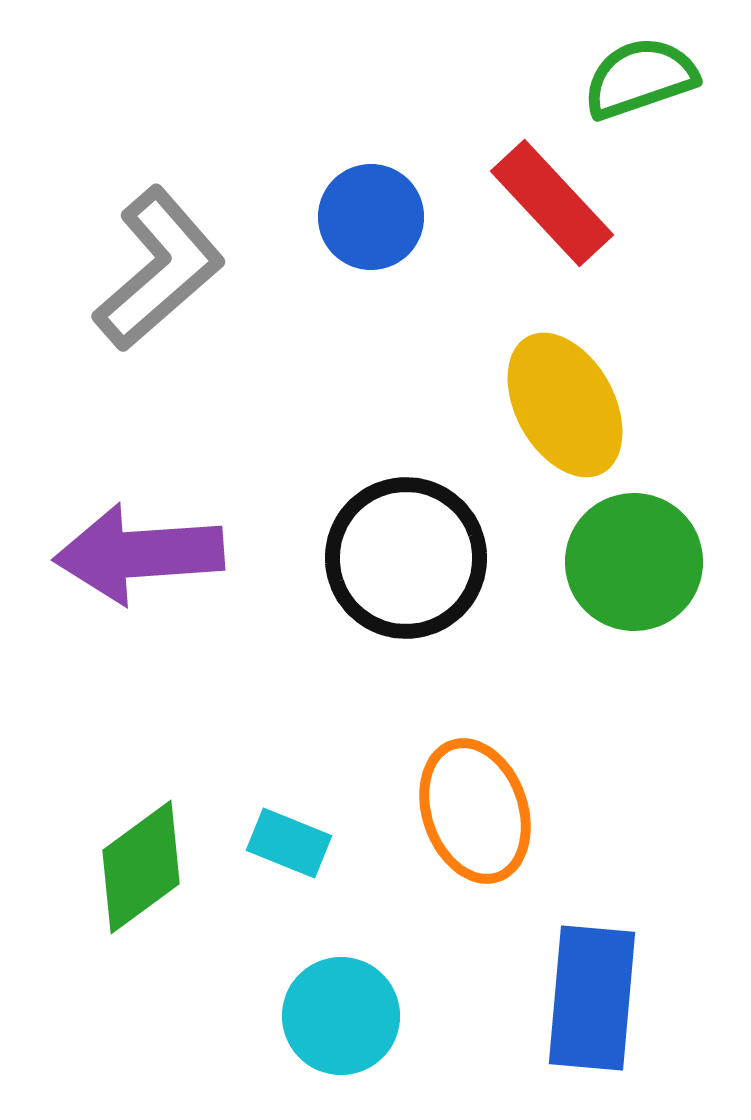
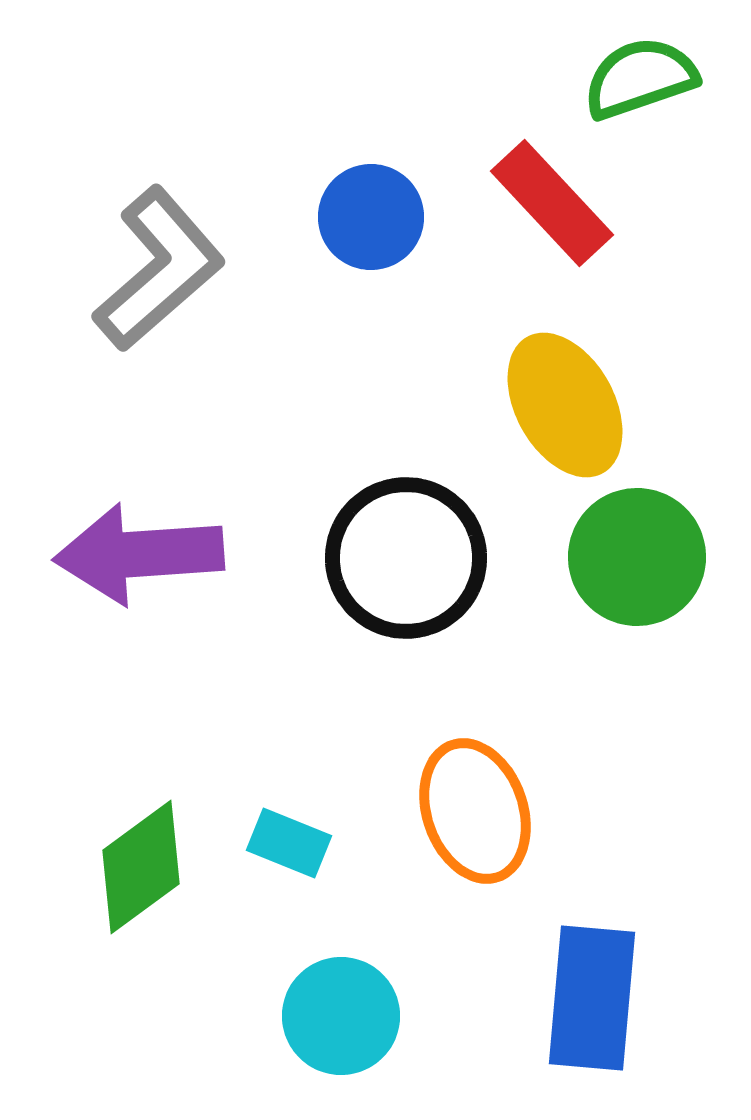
green circle: moved 3 px right, 5 px up
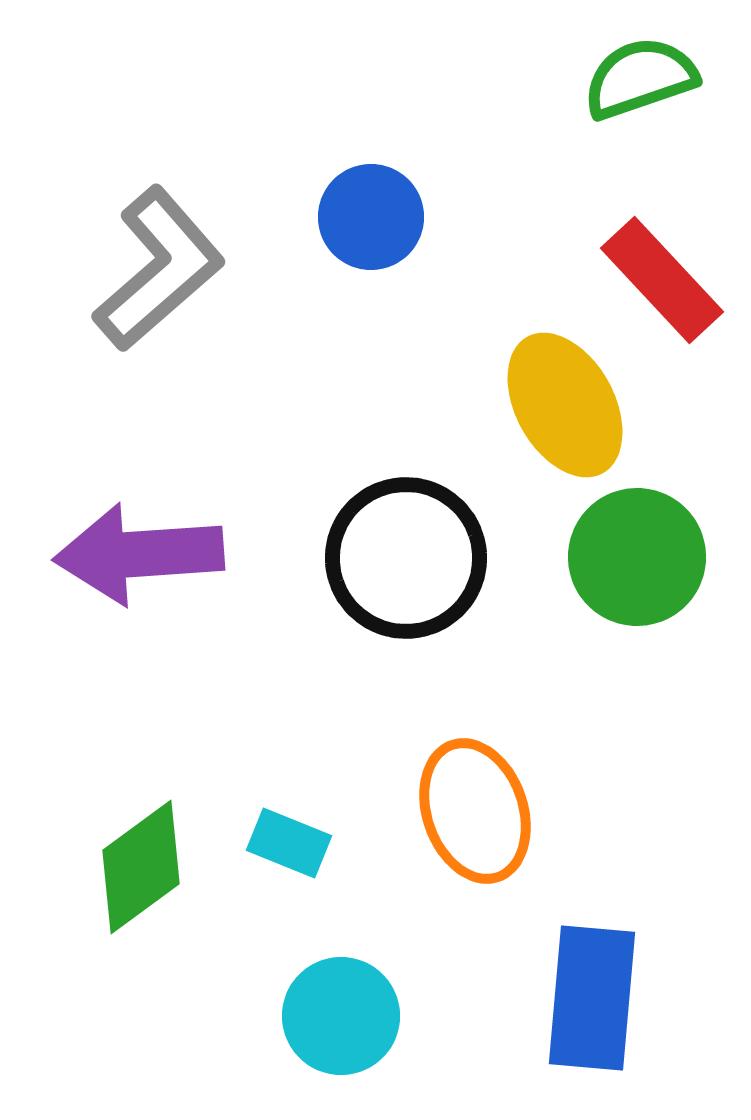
red rectangle: moved 110 px right, 77 px down
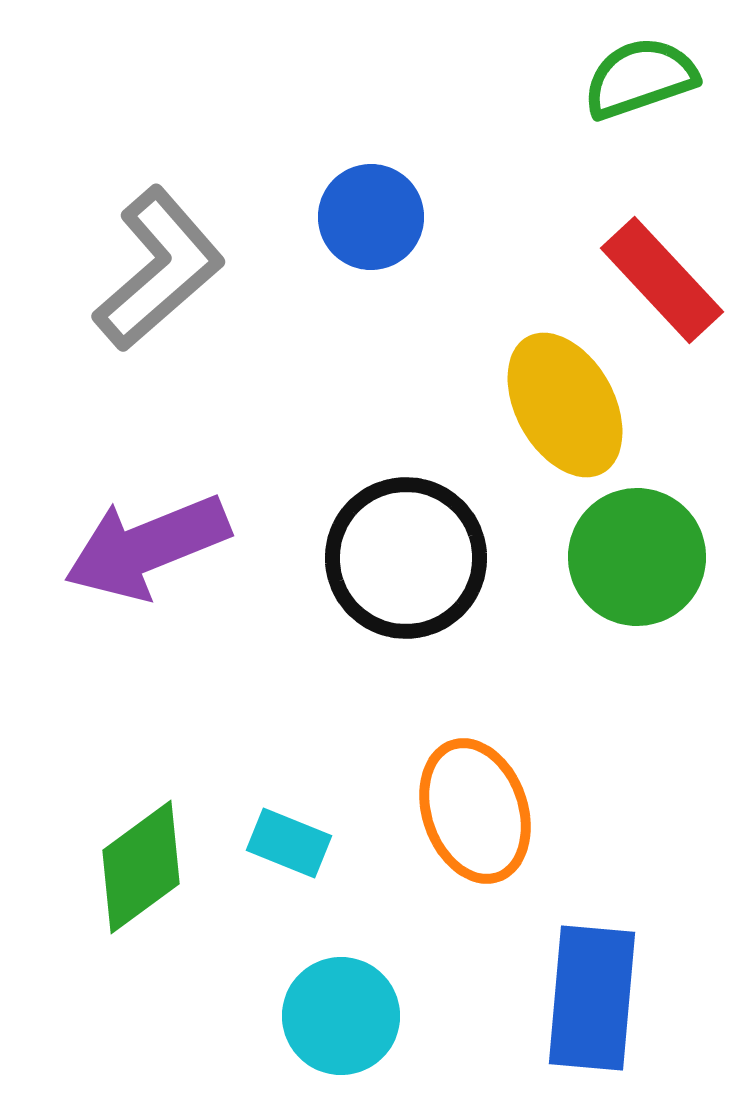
purple arrow: moved 8 px right, 7 px up; rotated 18 degrees counterclockwise
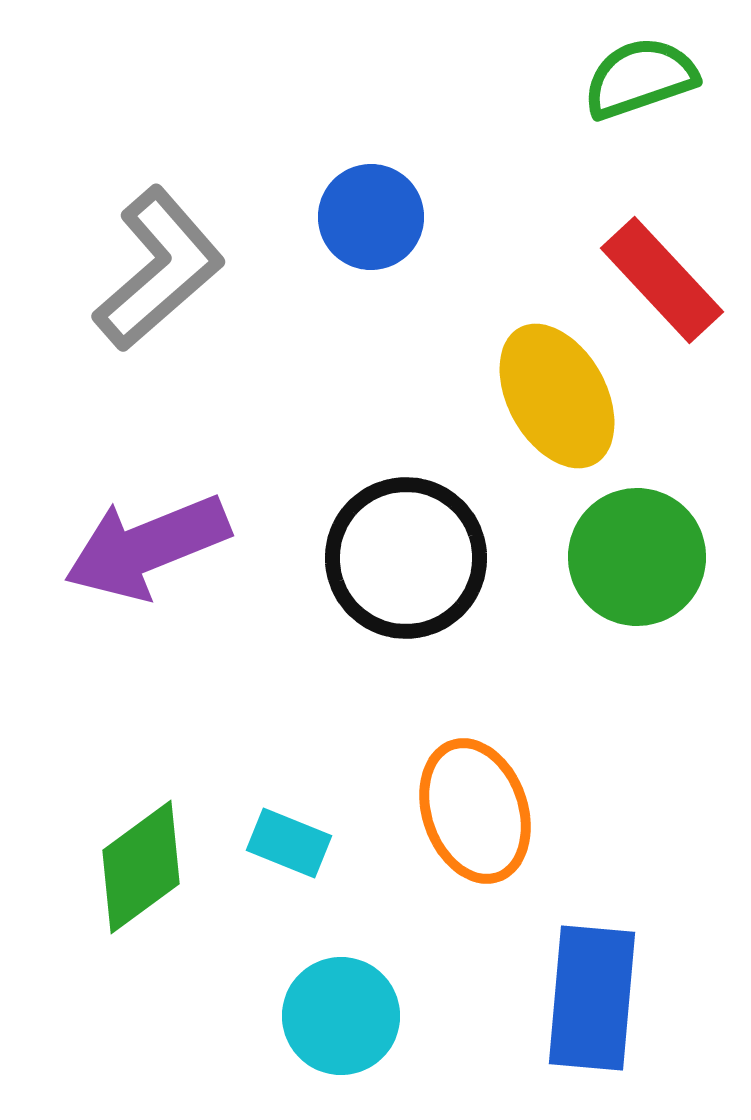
yellow ellipse: moved 8 px left, 9 px up
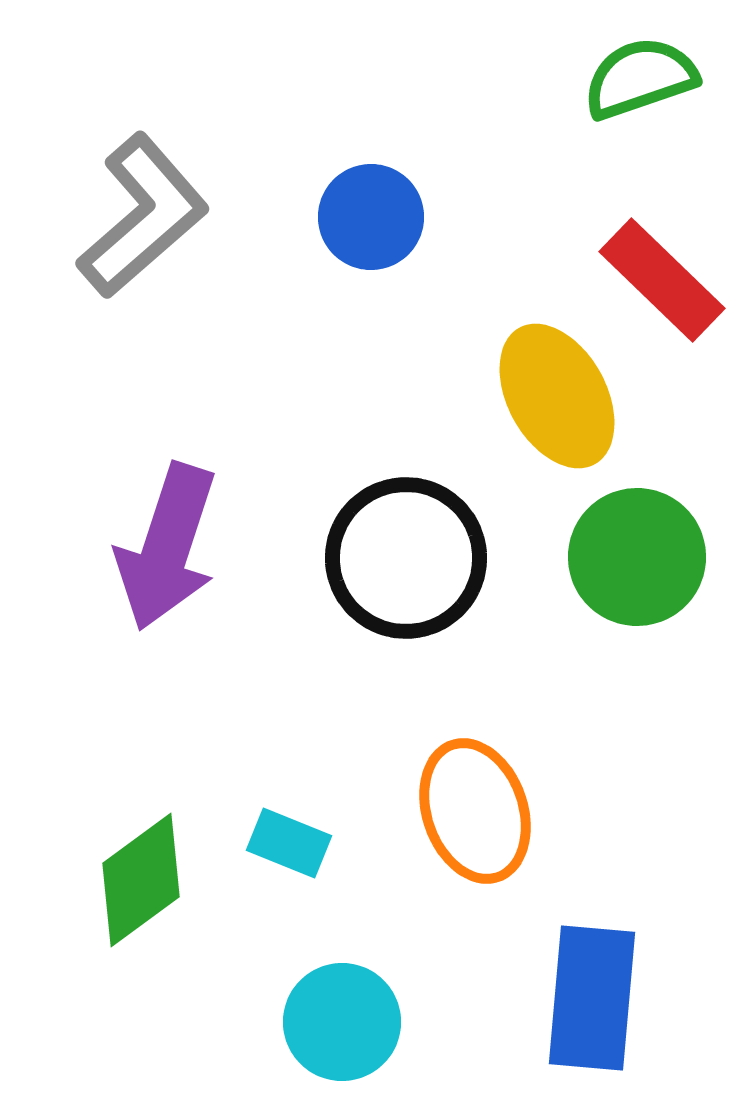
gray L-shape: moved 16 px left, 53 px up
red rectangle: rotated 3 degrees counterclockwise
purple arrow: moved 20 px right; rotated 50 degrees counterclockwise
green diamond: moved 13 px down
cyan circle: moved 1 px right, 6 px down
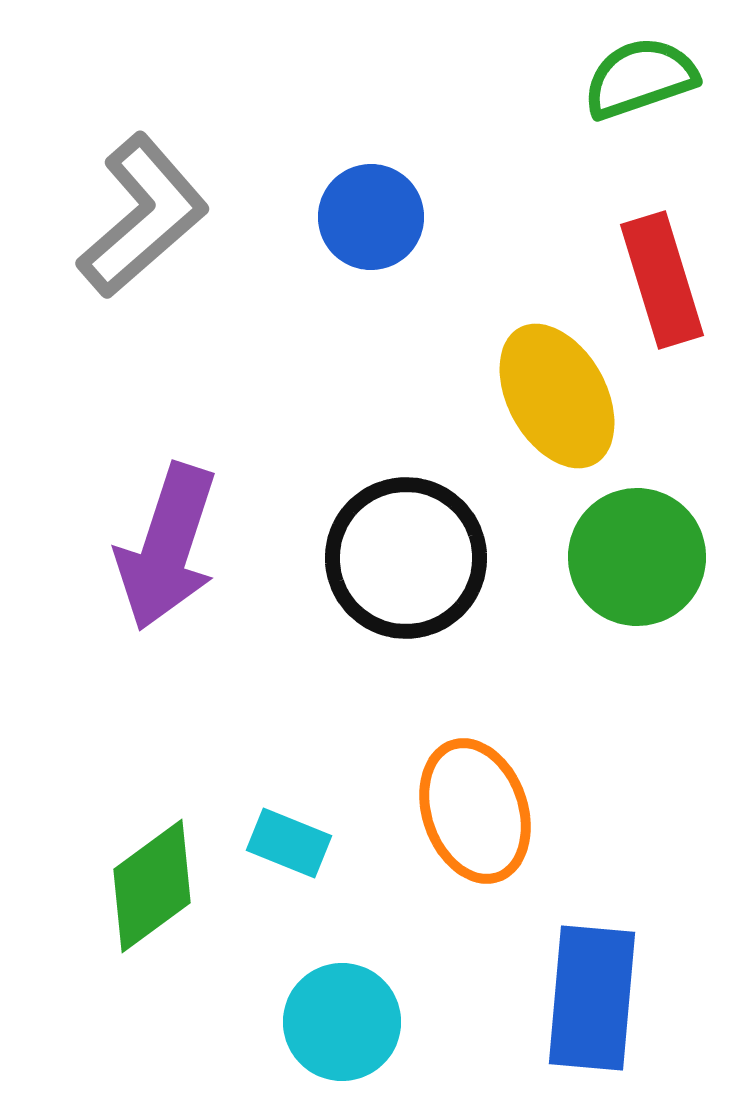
red rectangle: rotated 29 degrees clockwise
green diamond: moved 11 px right, 6 px down
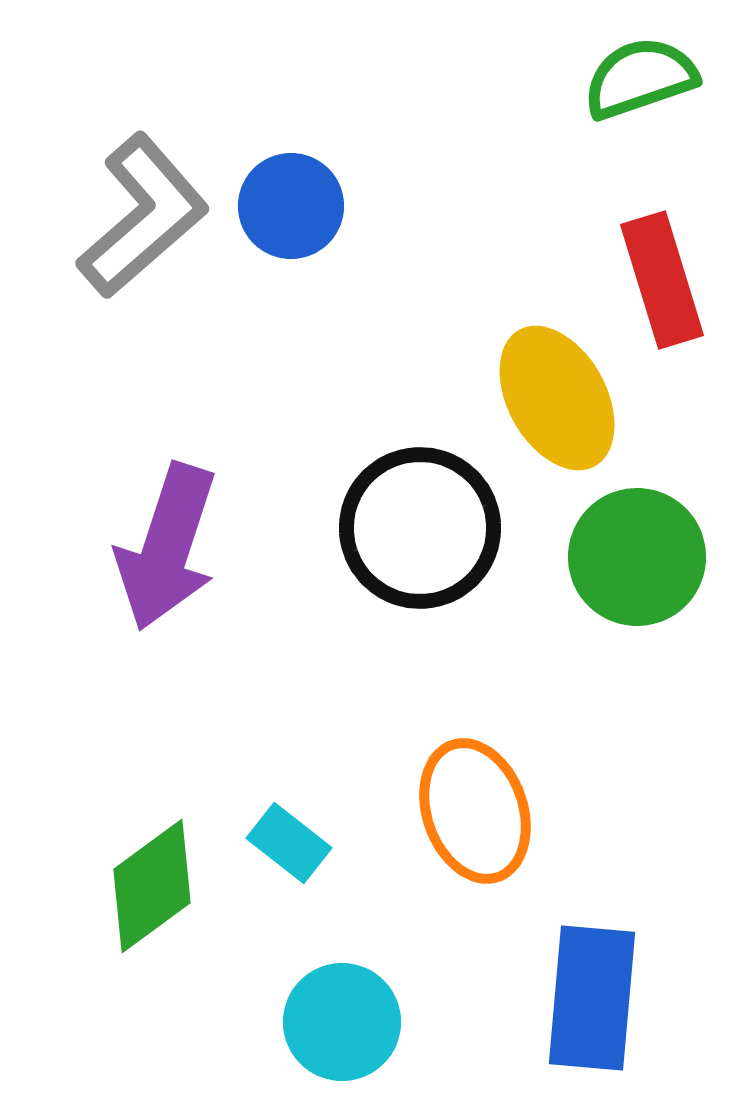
blue circle: moved 80 px left, 11 px up
yellow ellipse: moved 2 px down
black circle: moved 14 px right, 30 px up
cyan rectangle: rotated 16 degrees clockwise
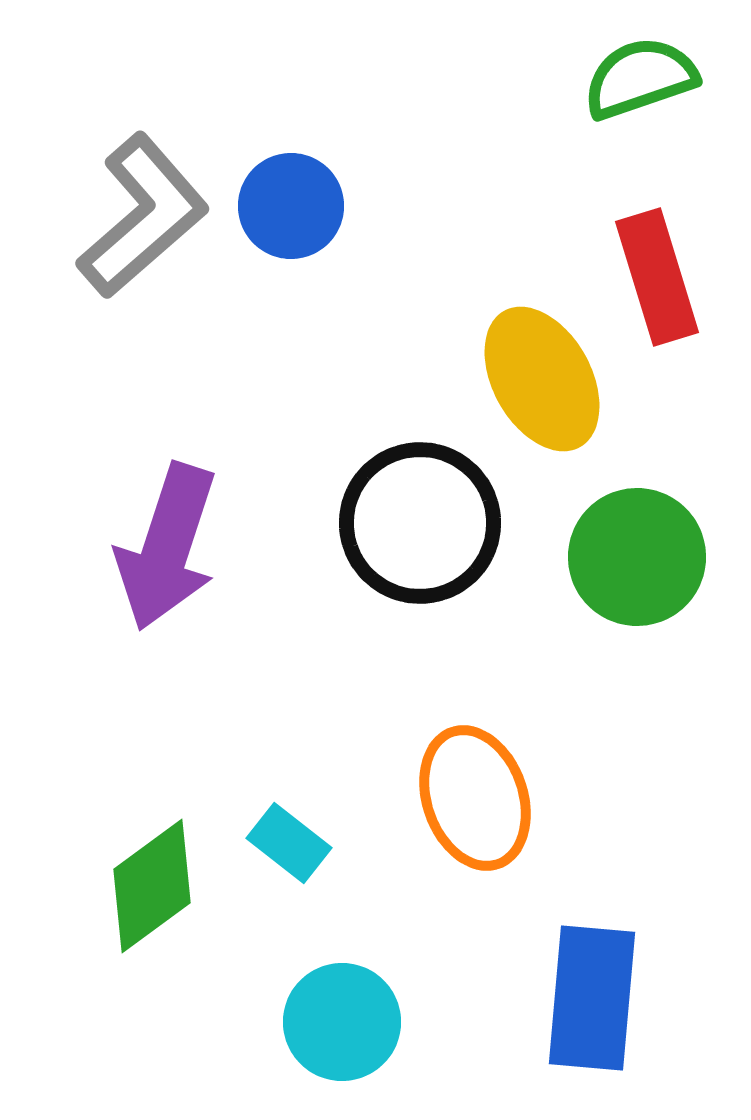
red rectangle: moved 5 px left, 3 px up
yellow ellipse: moved 15 px left, 19 px up
black circle: moved 5 px up
orange ellipse: moved 13 px up
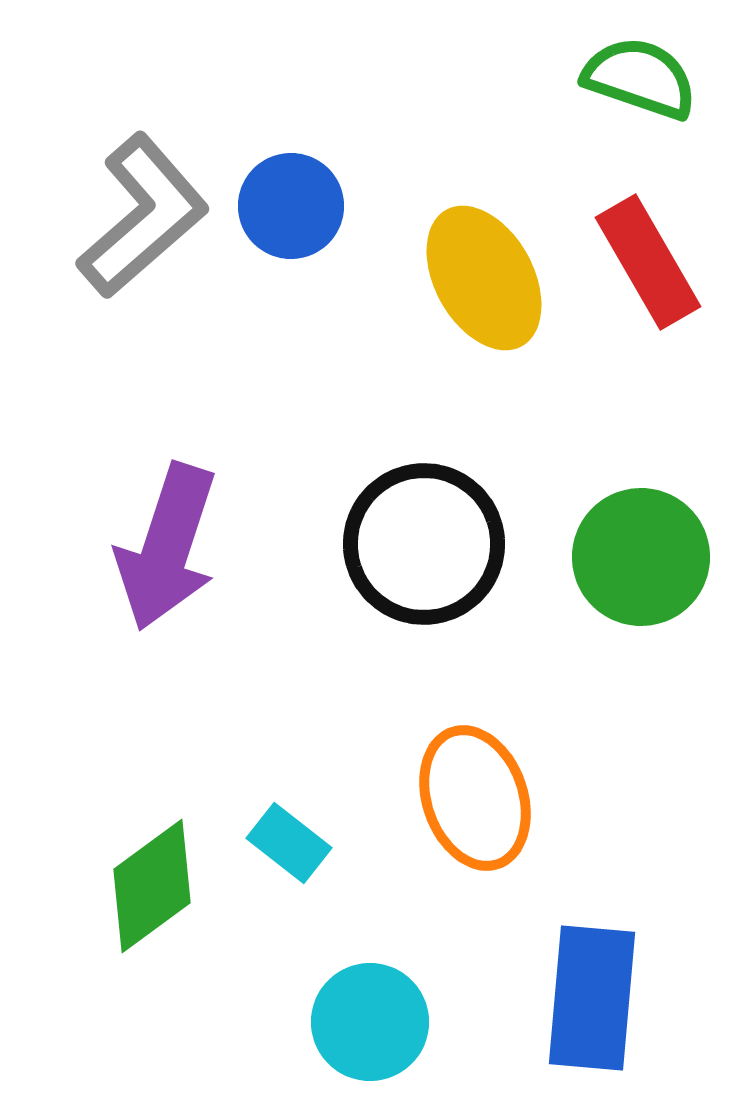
green semicircle: rotated 38 degrees clockwise
red rectangle: moved 9 px left, 15 px up; rotated 13 degrees counterclockwise
yellow ellipse: moved 58 px left, 101 px up
black circle: moved 4 px right, 21 px down
green circle: moved 4 px right
cyan circle: moved 28 px right
